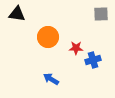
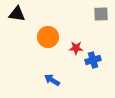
blue arrow: moved 1 px right, 1 px down
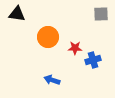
red star: moved 1 px left
blue arrow: rotated 14 degrees counterclockwise
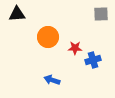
black triangle: rotated 12 degrees counterclockwise
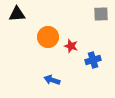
red star: moved 4 px left, 2 px up; rotated 16 degrees clockwise
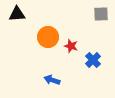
blue cross: rotated 28 degrees counterclockwise
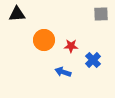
orange circle: moved 4 px left, 3 px down
red star: rotated 16 degrees counterclockwise
blue arrow: moved 11 px right, 8 px up
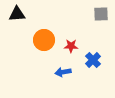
blue arrow: rotated 28 degrees counterclockwise
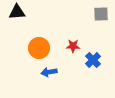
black triangle: moved 2 px up
orange circle: moved 5 px left, 8 px down
red star: moved 2 px right
blue arrow: moved 14 px left
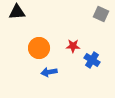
gray square: rotated 28 degrees clockwise
blue cross: moved 1 px left; rotated 14 degrees counterclockwise
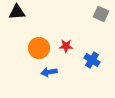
red star: moved 7 px left
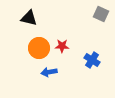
black triangle: moved 12 px right, 6 px down; rotated 18 degrees clockwise
red star: moved 4 px left
